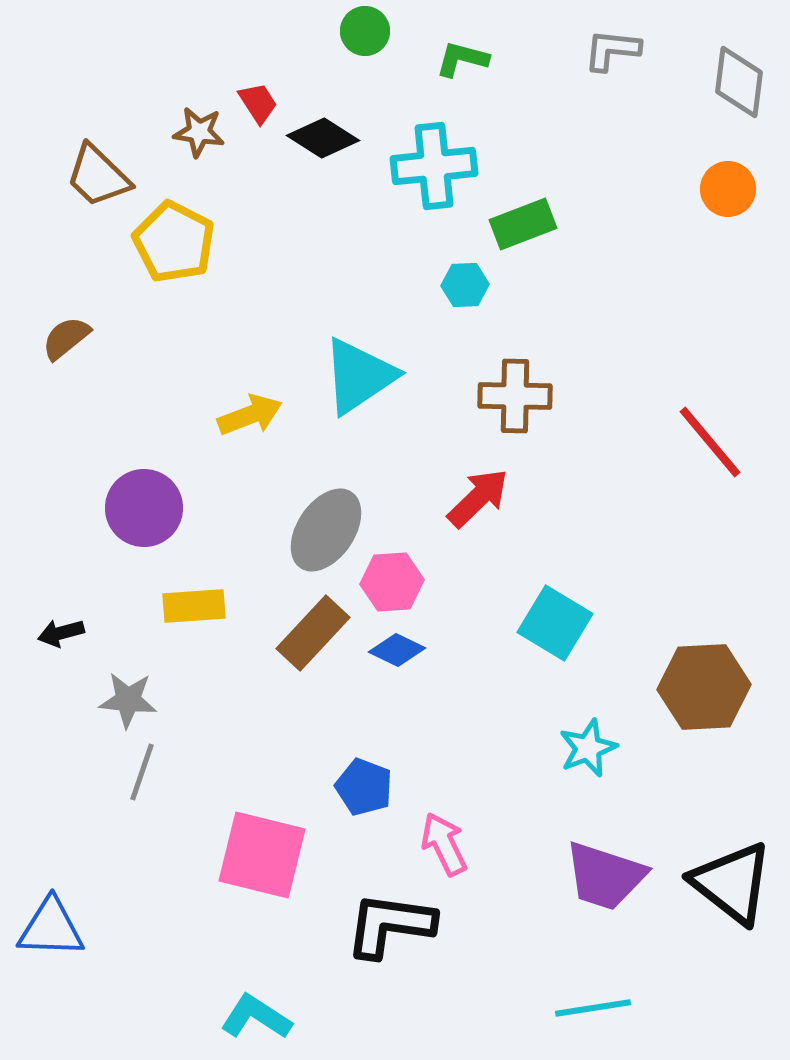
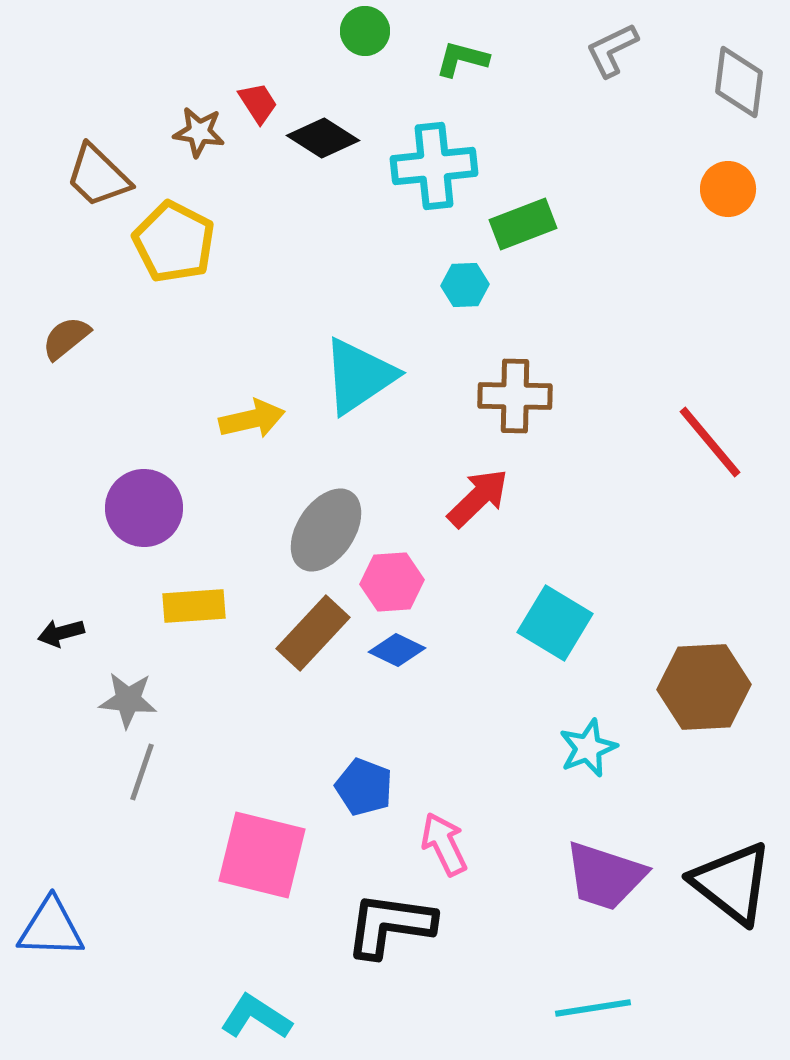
gray L-shape: rotated 32 degrees counterclockwise
yellow arrow: moved 2 px right, 4 px down; rotated 8 degrees clockwise
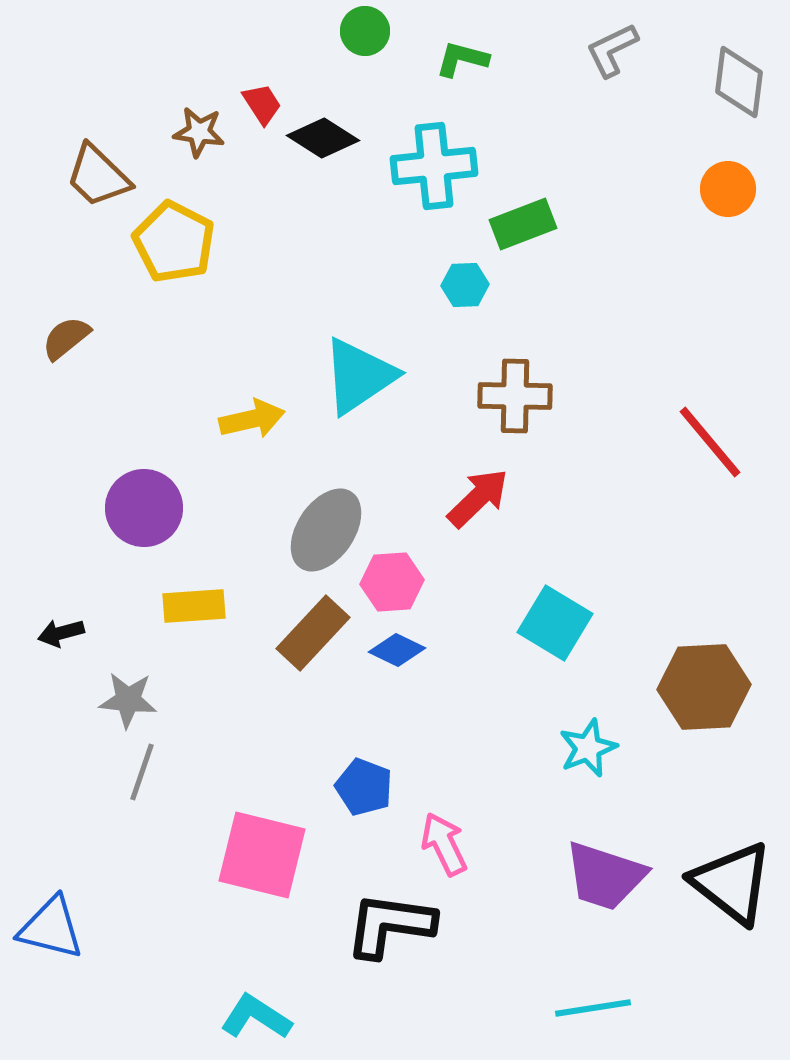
red trapezoid: moved 4 px right, 1 px down
blue triangle: rotated 12 degrees clockwise
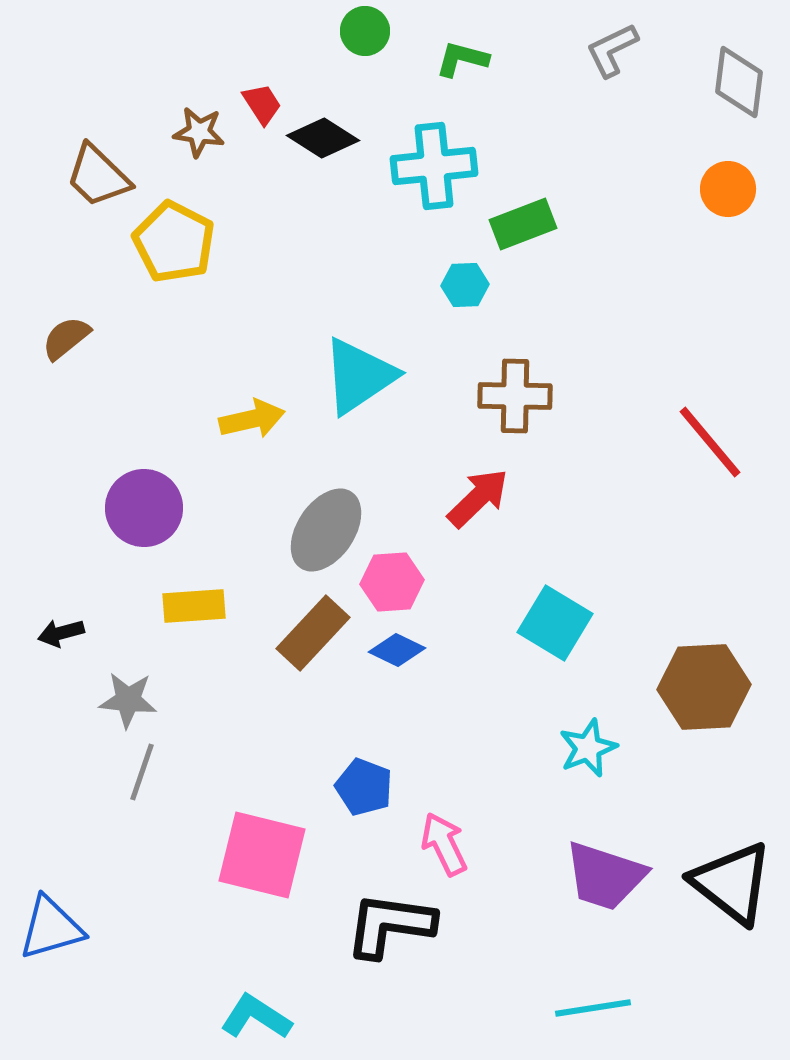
blue triangle: rotated 30 degrees counterclockwise
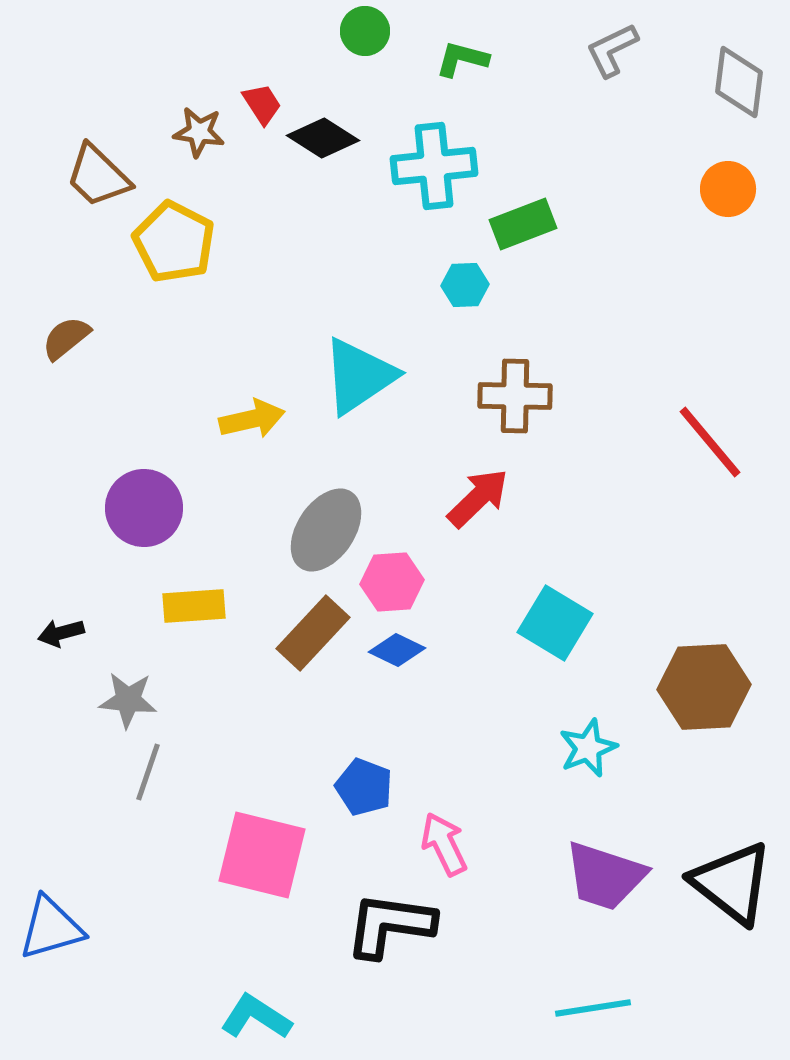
gray line: moved 6 px right
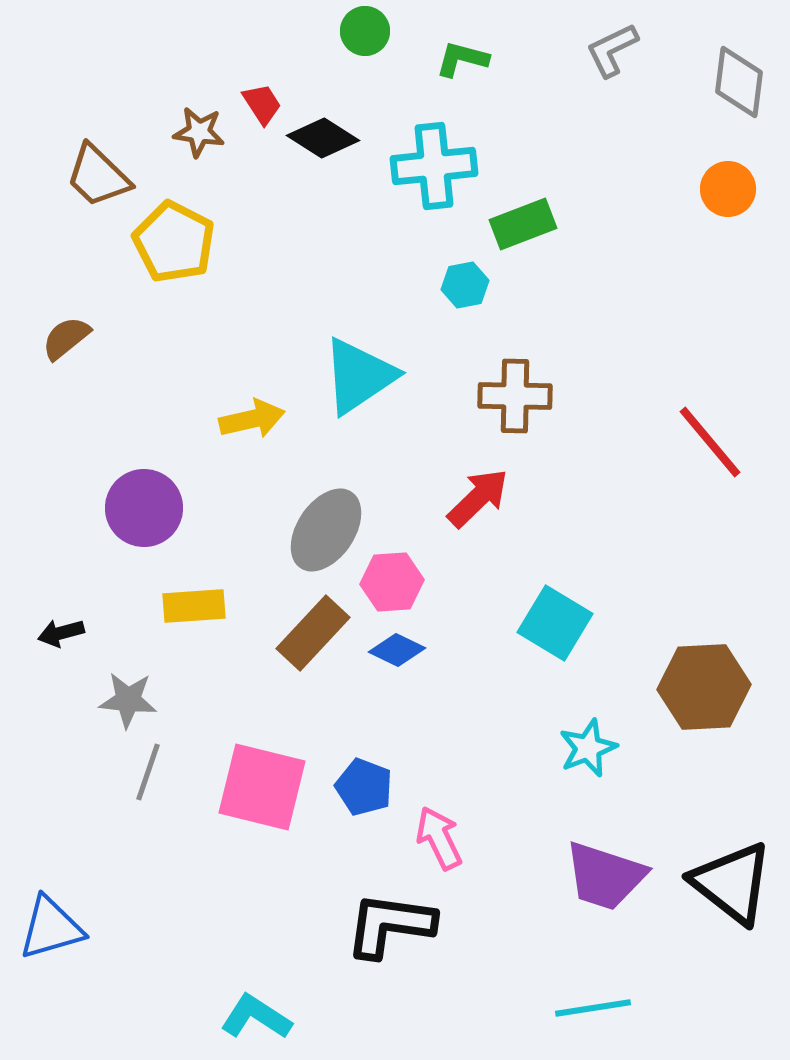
cyan hexagon: rotated 9 degrees counterclockwise
pink arrow: moved 5 px left, 6 px up
pink square: moved 68 px up
